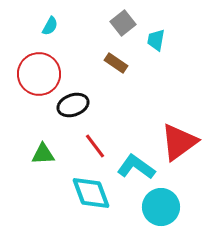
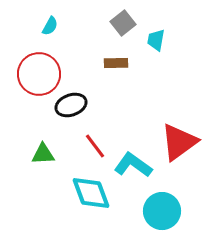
brown rectangle: rotated 35 degrees counterclockwise
black ellipse: moved 2 px left
cyan L-shape: moved 3 px left, 2 px up
cyan circle: moved 1 px right, 4 px down
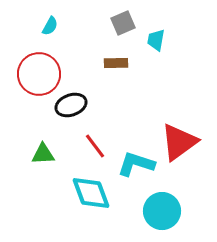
gray square: rotated 15 degrees clockwise
cyan L-shape: moved 3 px right, 1 px up; rotated 18 degrees counterclockwise
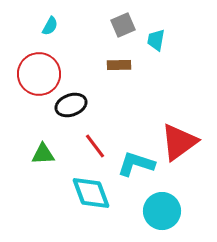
gray square: moved 2 px down
brown rectangle: moved 3 px right, 2 px down
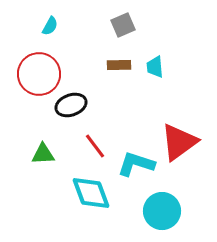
cyan trapezoid: moved 1 px left, 27 px down; rotated 15 degrees counterclockwise
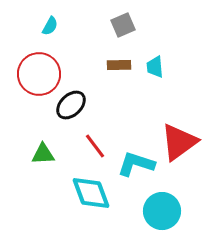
black ellipse: rotated 24 degrees counterclockwise
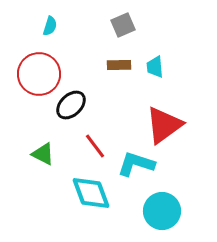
cyan semicircle: rotated 12 degrees counterclockwise
red triangle: moved 15 px left, 17 px up
green triangle: rotated 30 degrees clockwise
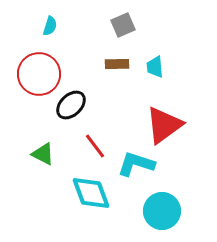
brown rectangle: moved 2 px left, 1 px up
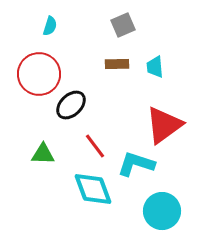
green triangle: rotated 25 degrees counterclockwise
cyan diamond: moved 2 px right, 4 px up
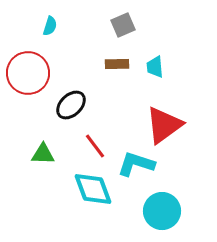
red circle: moved 11 px left, 1 px up
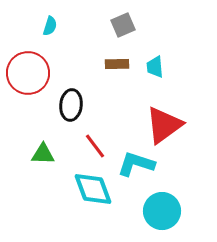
black ellipse: rotated 40 degrees counterclockwise
